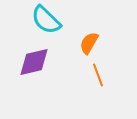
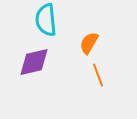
cyan semicircle: rotated 40 degrees clockwise
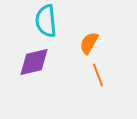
cyan semicircle: moved 1 px down
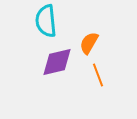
purple diamond: moved 23 px right
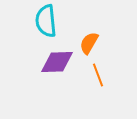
purple diamond: rotated 12 degrees clockwise
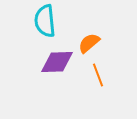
cyan semicircle: moved 1 px left
orange semicircle: rotated 20 degrees clockwise
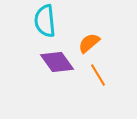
purple diamond: rotated 56 degrees clockwise
orange line: rotated 10 degrees counterclockwise
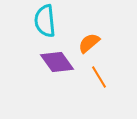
orange line: moved 1 px right, 2 px down
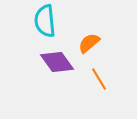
orange line: moved 2 px down
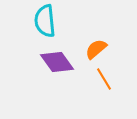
orange semicircle: moved 7 px right, 6 px down
orange line: moved 5 px right
